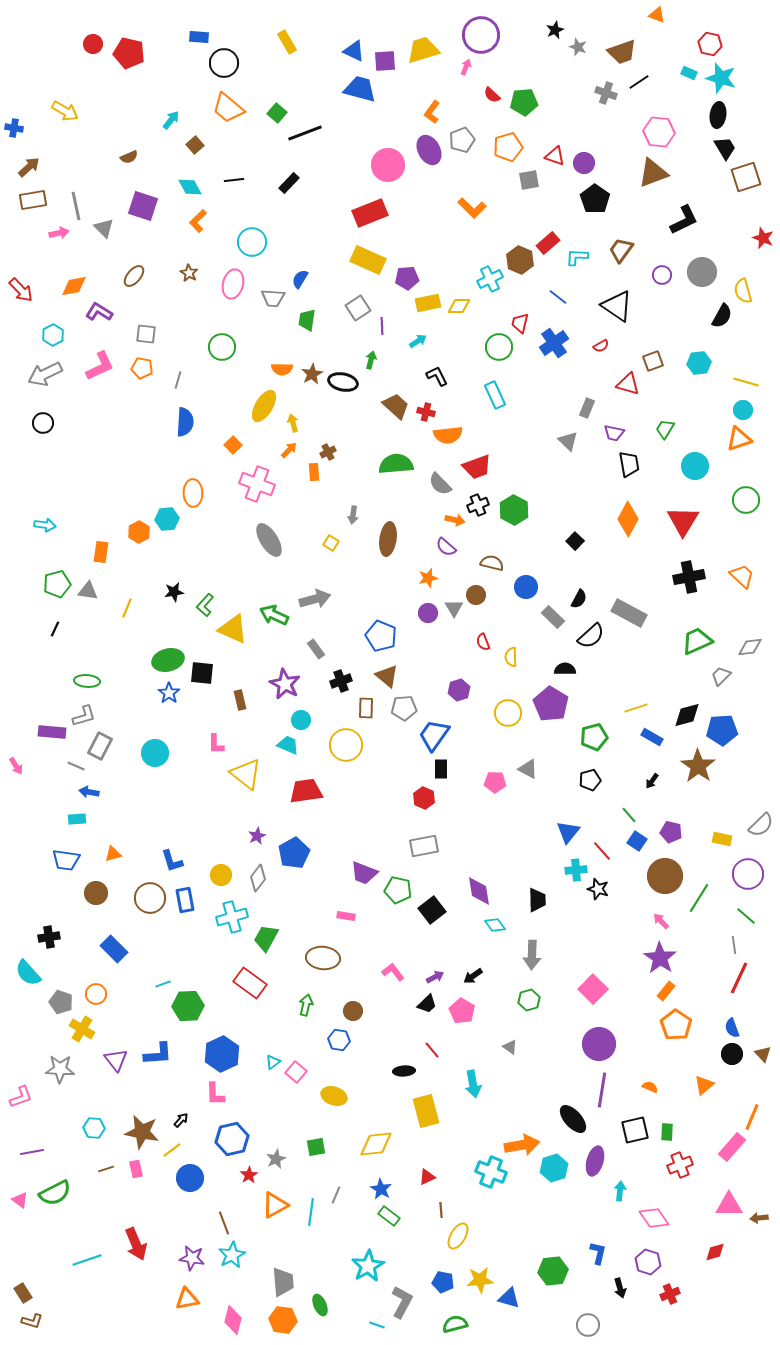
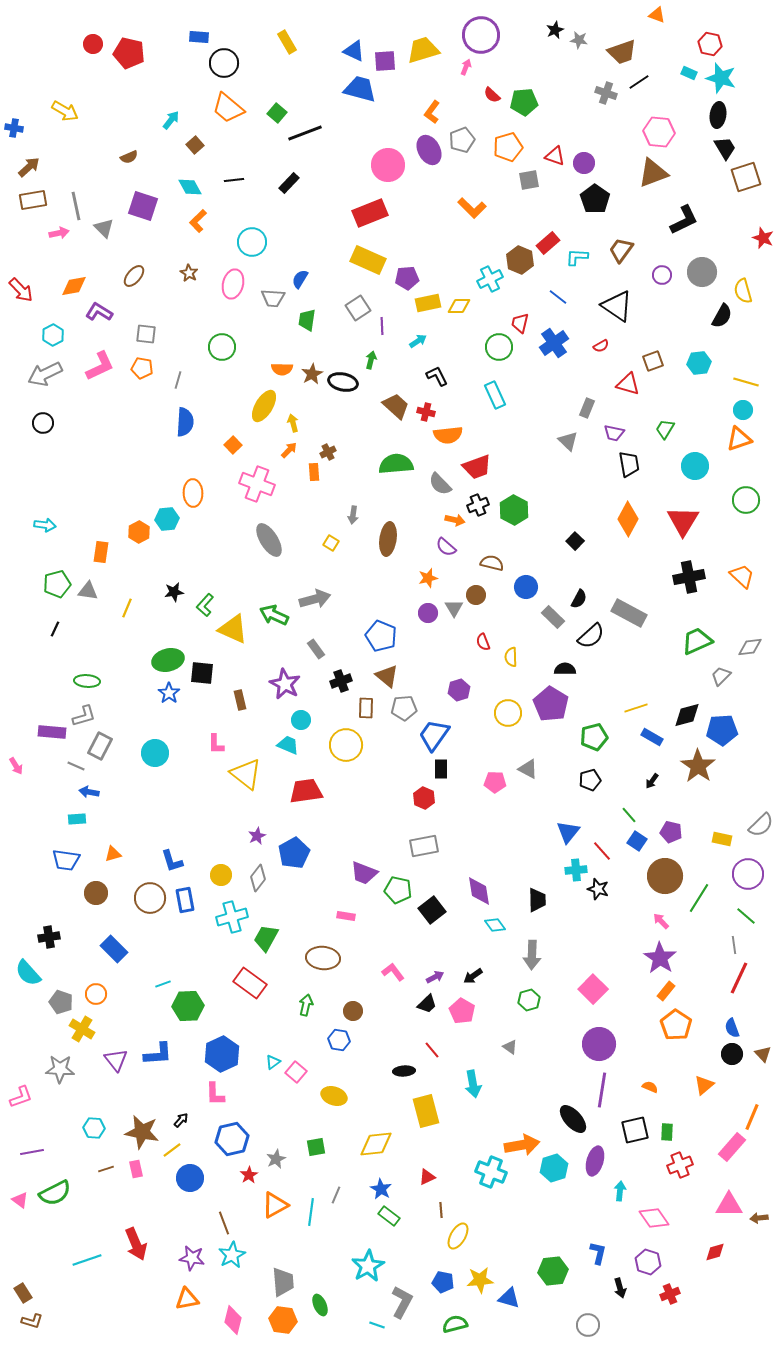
gray star at (578, 47): moved 1 px right, 7 px up; rotated 12 degrees counterclockwise
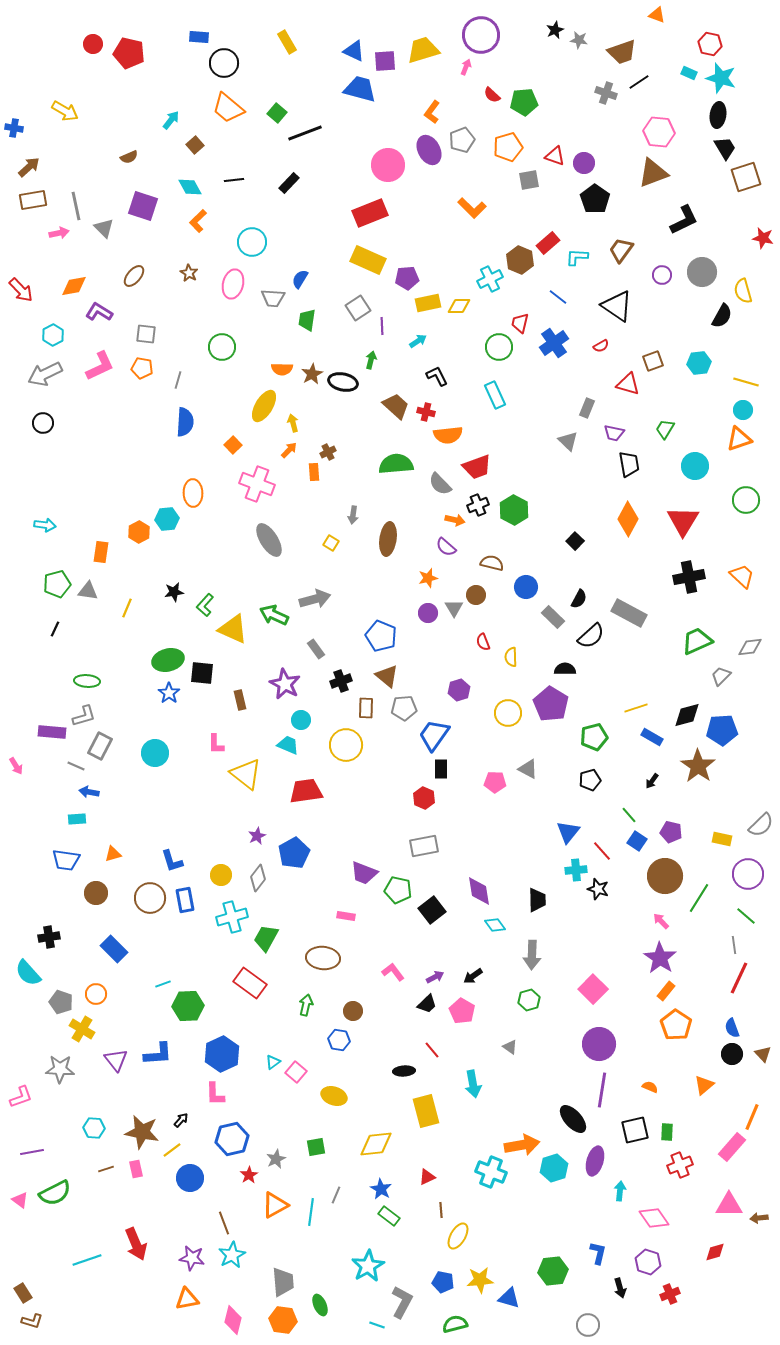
red star at (763, 238): rotated 10 degrees counterclockwise
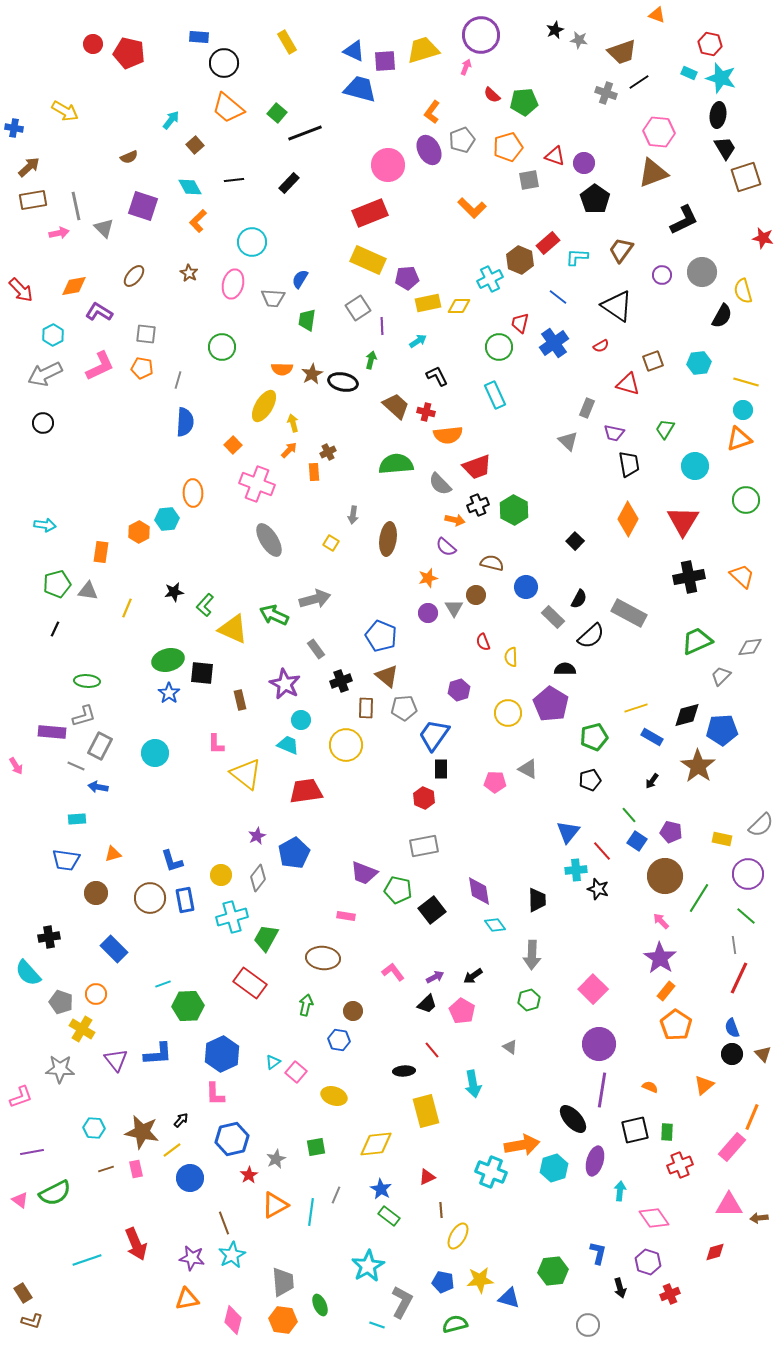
blue arrow at (89, 792): moved 9 px right, 5 px up
